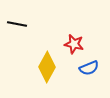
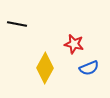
yellow diamond: moved 2 px left, 1 px down
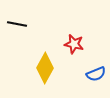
blue semicircle: moved 7 px right, 6 px down
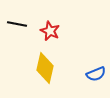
red star: moved 24 px left, 13 px up; rotated 12 degrees clockwise
yellow diamond: rotated 16 degrees counterclockwise
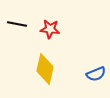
red star: moved 2 px up; rotated 18 degrees counterclockwise
yellow diamond: moved 1 px down
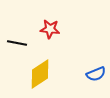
black line: moved 19 px down
yellow diamond: moved 5 px left, 5 px down; rotated 44 degrees clockwise
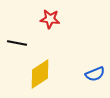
red star: moved 10 px up
blue semicircle: moved 1 px left
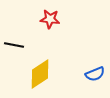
black line: moved 3 px left, 2 px down
